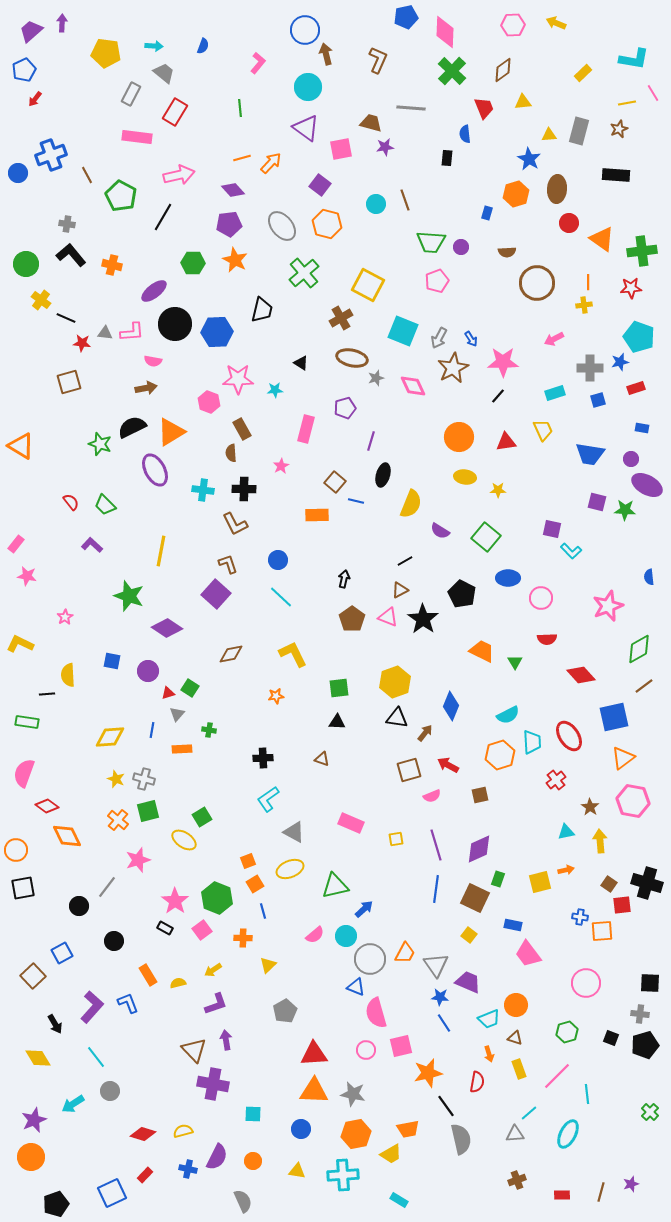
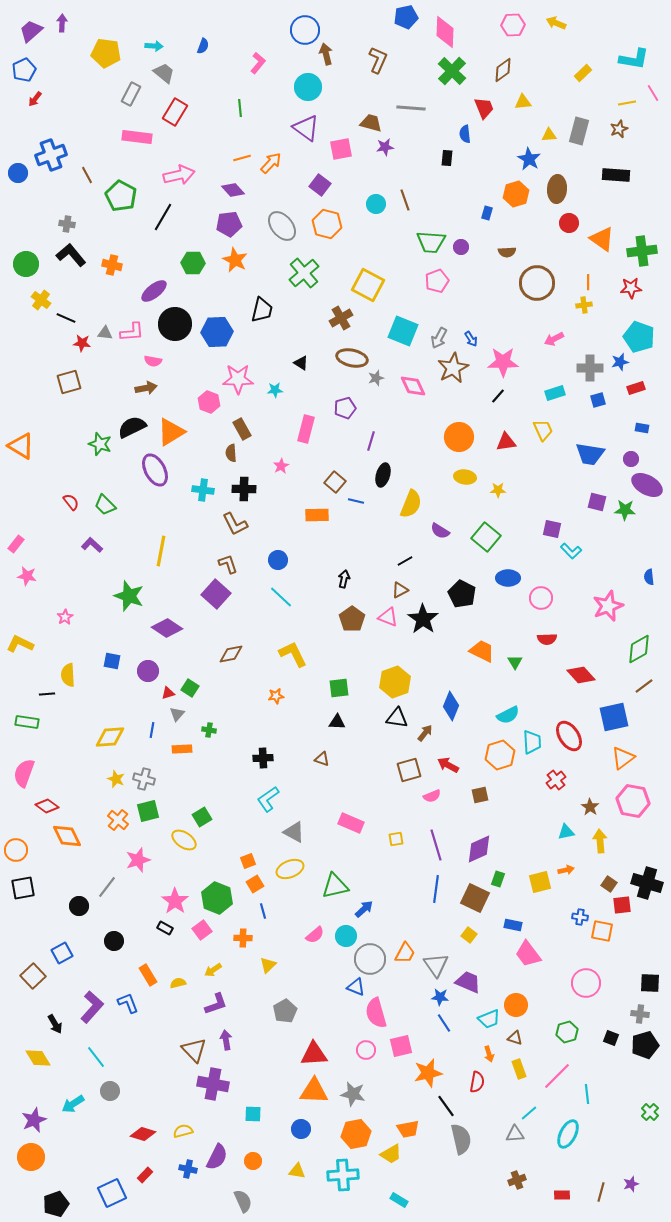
orange square at (602, 931): rotated 15 degrees clockwise
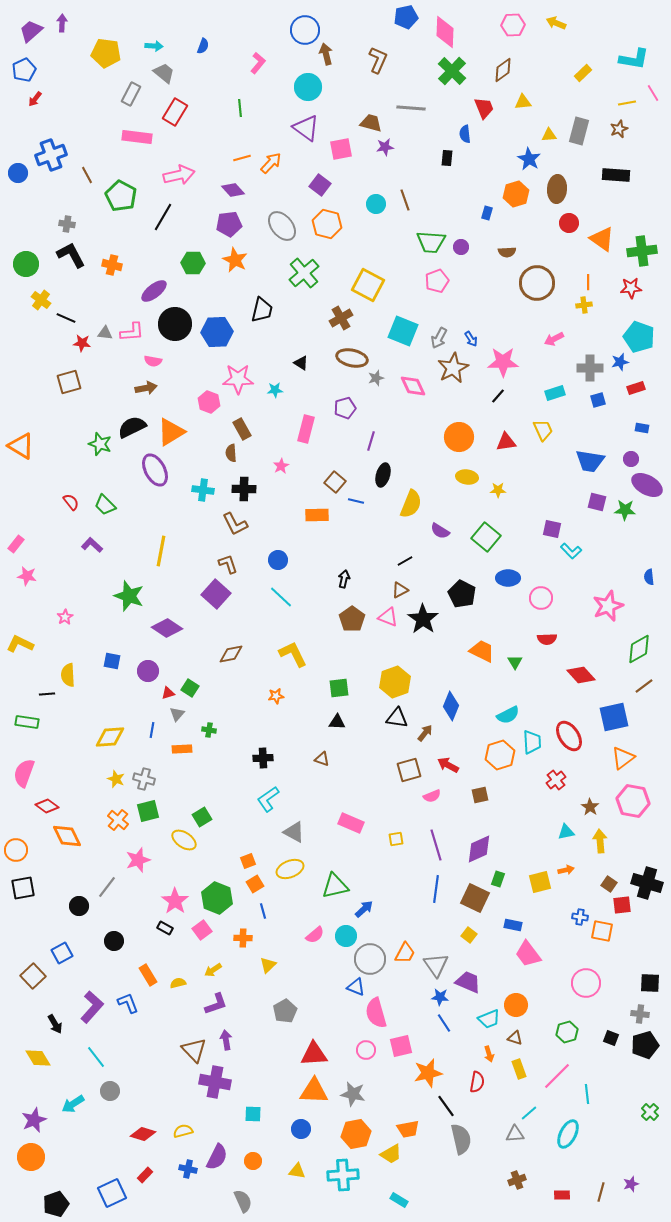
black L-shape at (71, 255): rotated 12 degrees clockwise
blue trapezoid at (590, 454): moved 7 px down
yellow ellipse at (465, 477): moved 2 px right
purple cross at (213, 1084): moved 2 px right, 2 px up
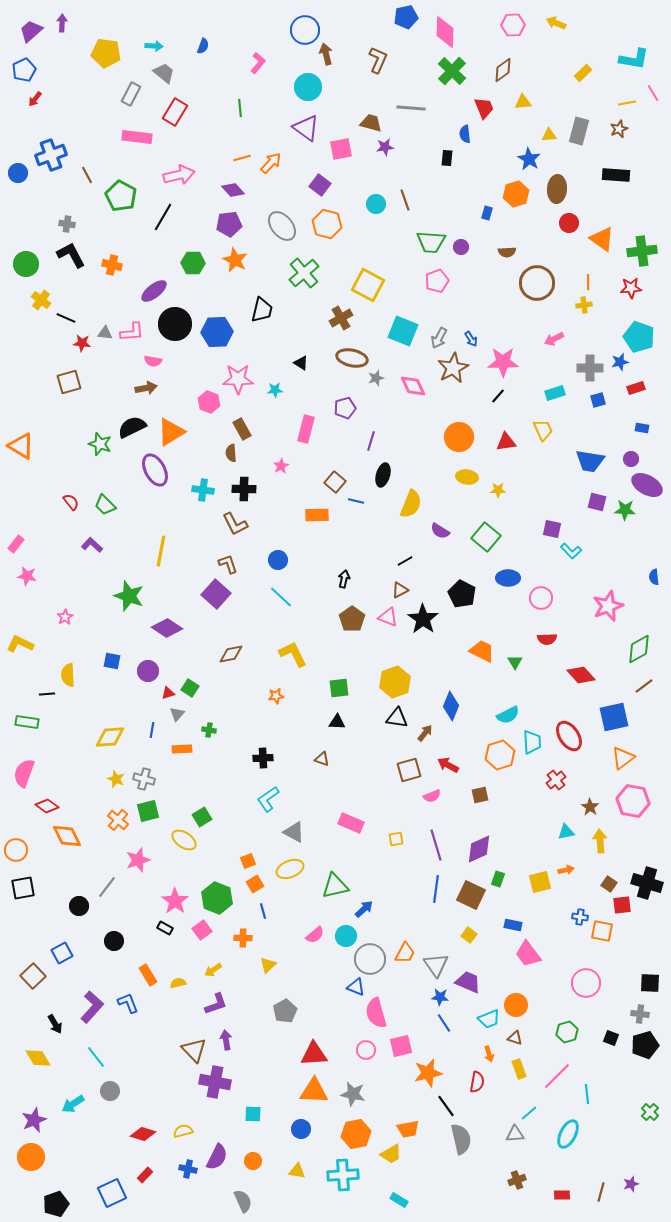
blue semicircle at (649, 577): moved 5 px right
brown square at (475, 898): moved 4 px left, 3 px up
